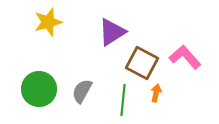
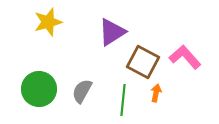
brown square: moved 1 px right, 1 px up
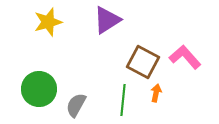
purple triangle: moved 5 px left, 12 px up
gray semicircle: moved 6 px left, 14 px down
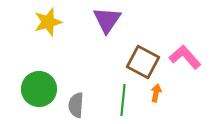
purple triangle: rotated 24 degrees counterclockwise
gray semicircle: rotated 25 degrees counterclockwise
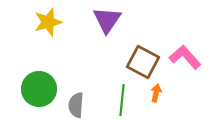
green line: moved 1 px left
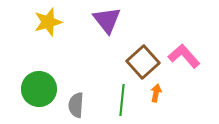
purple triangle: rotated 12 degrees counterclockwise
pink L-shape: moved 1 px left, 1 px up
brown square: rotated 20 degrees clockwise
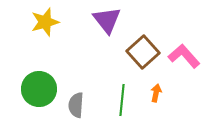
yellow star: moved 3 px left
brown square: moved 10 px up
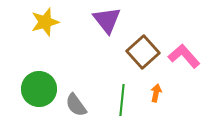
gray semicircle: rotated 40 degrees counterclockwise
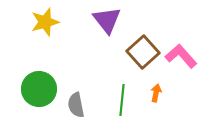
pink L-shape: moved 3 px left
gray semicircle: rotated 25 degrees clockwise
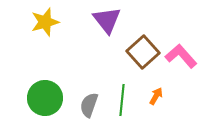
green circle: moved 6 px right, 9 px down
orange arrow: moved 3 px down; rotated 18 degrees clockwise
gray semicircle: moved 13 px right; rotated 30 degrees clockwise
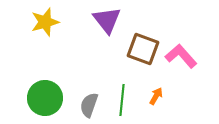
brown square: moved 3 px up; rotated 28 degrees counterclockwise
